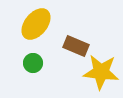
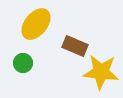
brown rectangle: moved 1 px left
green circle: moved 10 px left
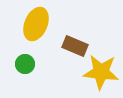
yellow ellipse: rotated 16 degrees counterclockwise
green circle: moved 2 px right, 1 px down
